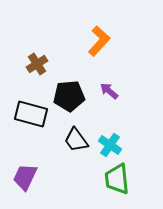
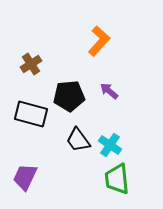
brown cross: moved 6 px left
black trapezoid: moved 2 px right
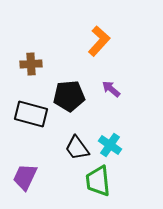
brown cross: rotated 30 degrees clockwise
purple arrow: moved 2 px right, 2 px up
black trapezoid: moved 1 px left, 8 px down
green trapezoid: moved 19 px left, 2 px down
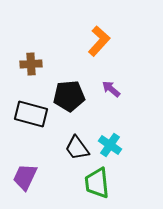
green trapezoid: moved 1 px left, 2 px down
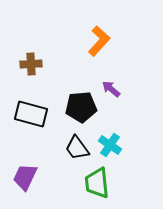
black pentagon: moved 12 px right, 11 px down
